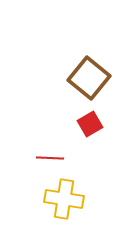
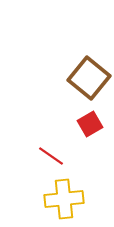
red line: moved 1 px right, 2 px up; rotated 32 degrees clockwise
yellow cross: rotated 15 degrees counterclockwise
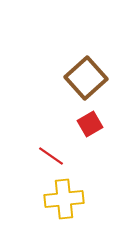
brown square: moved 3 px left; rotated 9 degrees clockwise
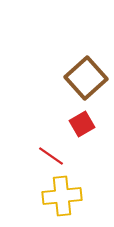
red square: moved 8 px left
yellow cross: moved 2 px left, 3 px up
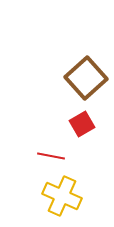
red line: rotated 24 degrees counterclockwise
yellow cross: rotated 30 degrees clockwise
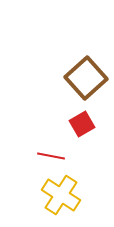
yellow cross: moved 1 px left, 1 px up; rotated 9 degrees clockwise
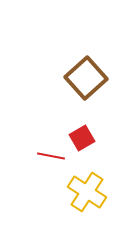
red square: moved 14 px down
yellow cross: moved 26 px right, 3 px up
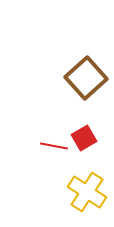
red square: moved 2 px right
red line: moved 3 px right, 10 px up
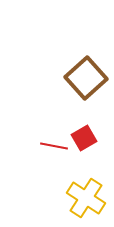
yellow cross: moved 1 px left, 6 px down
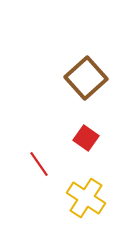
red square: moved 2 px right; rotated 25 degrees counterclockwise
red line: moved 15 px left, 18 px down; rotated 44 degrees clockwise
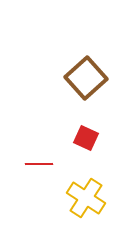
red square: rotated 10 degrees counterclockwise
red line: rotated 56 degrees counterclockwise
